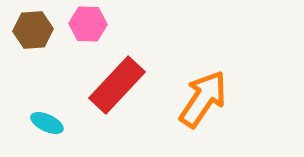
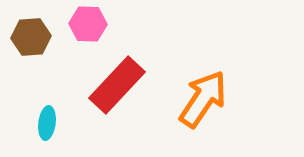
brown hexagon: moved 2 px left, 7 px down
cyan ellipse: rotated 72 degrees clockwise
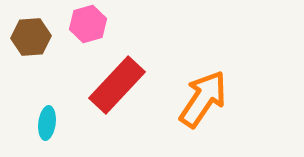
pink hexagon: rotated 18 degrees counterclockwise
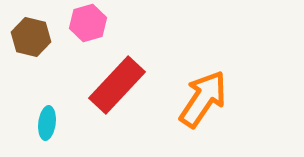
pink hexagon: moved 1 px up
brown hexagon: rotated 18 degrees clockwise
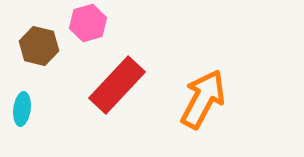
brown hexagon: moved 8 px right, 9 px down
orange arrow: rotated 6 degrees counterclockwise
cyan ellipse: moved 25 px left, 14 px up
